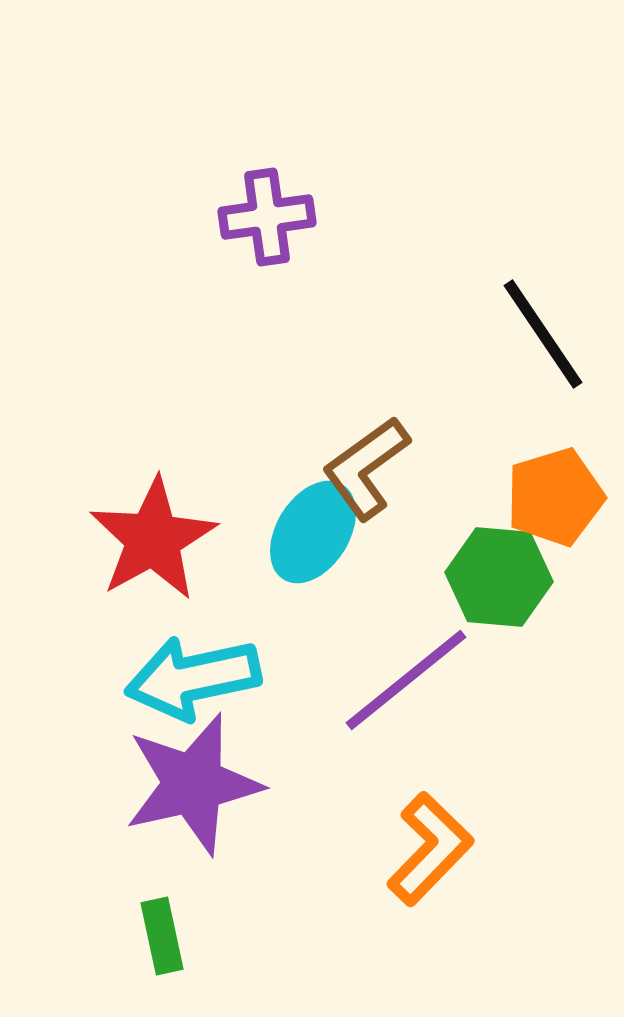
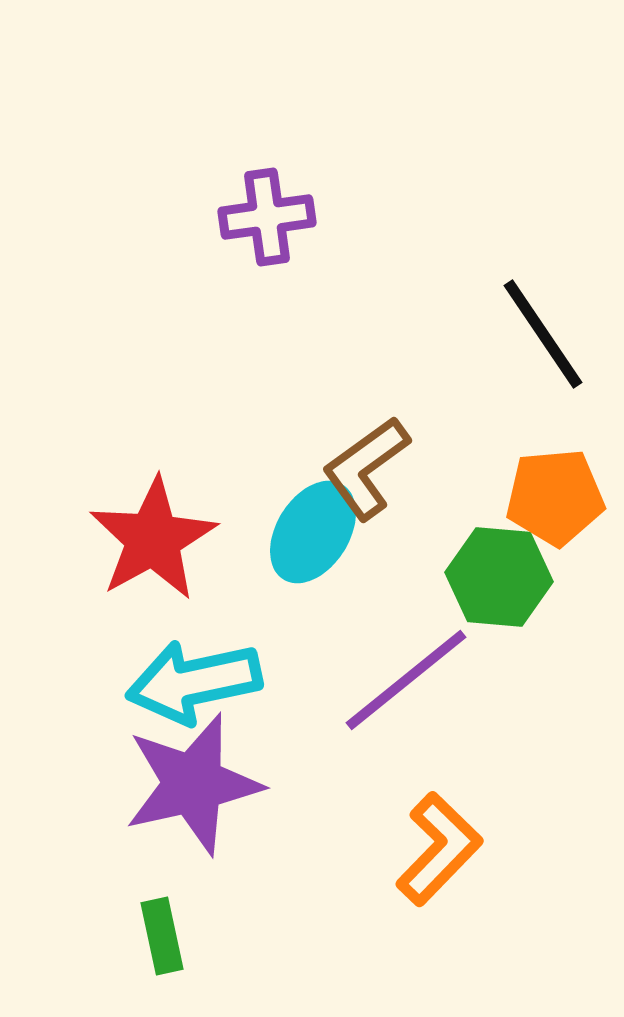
orange pentagon: rotated 12 degrees clockwise
cyan arrow: moved 1 px right, 4 px down
orange L-shape: moved 9 px right
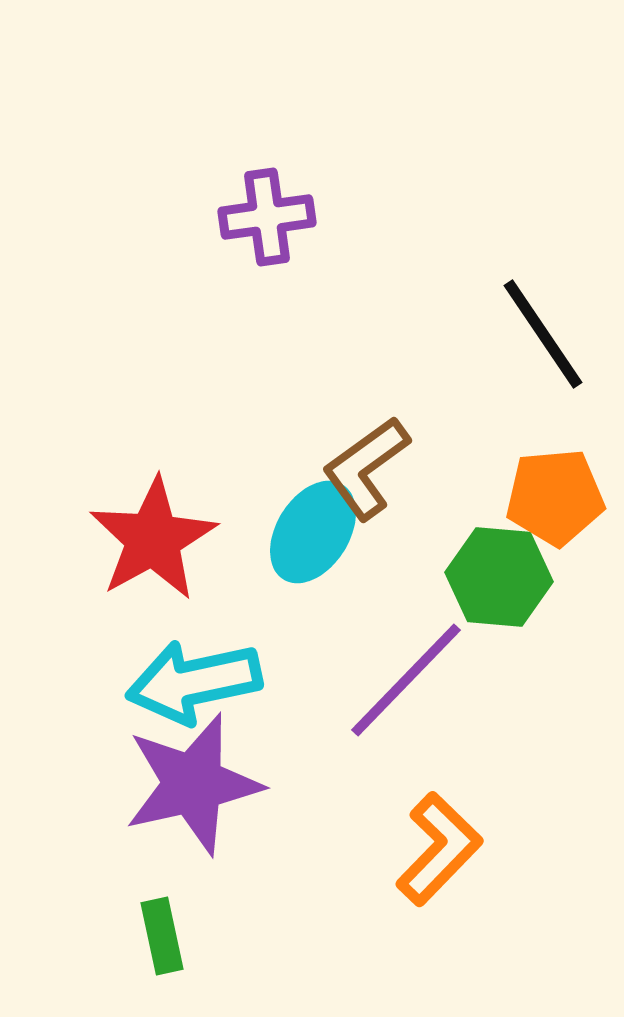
purple line: rotated 7 degrees counterclockwise
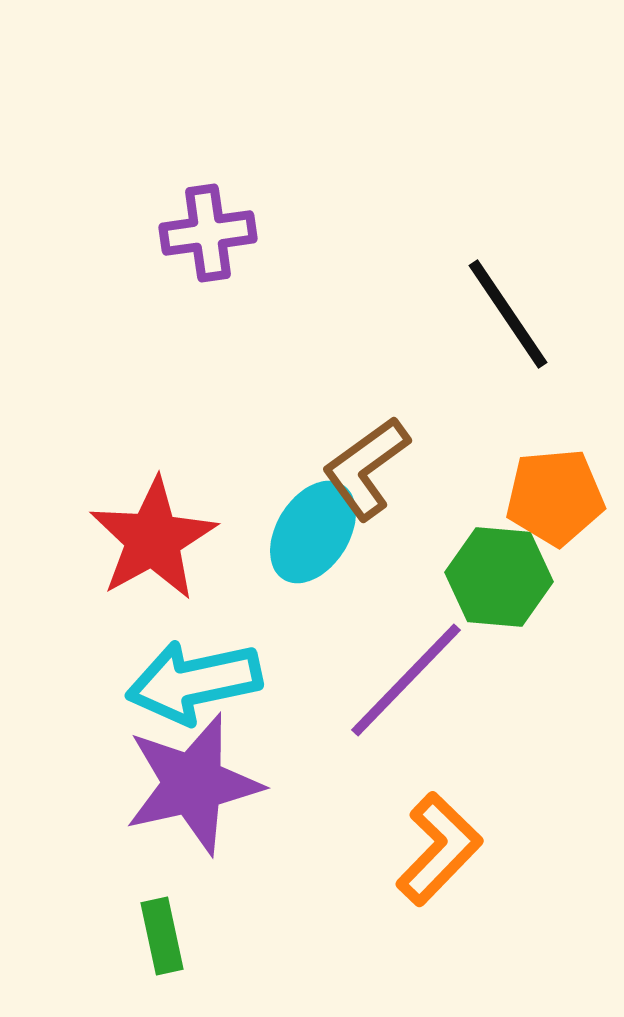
purple cross: moved 59 px left, 16 px down
black line: moved 35 px left, 20 px up
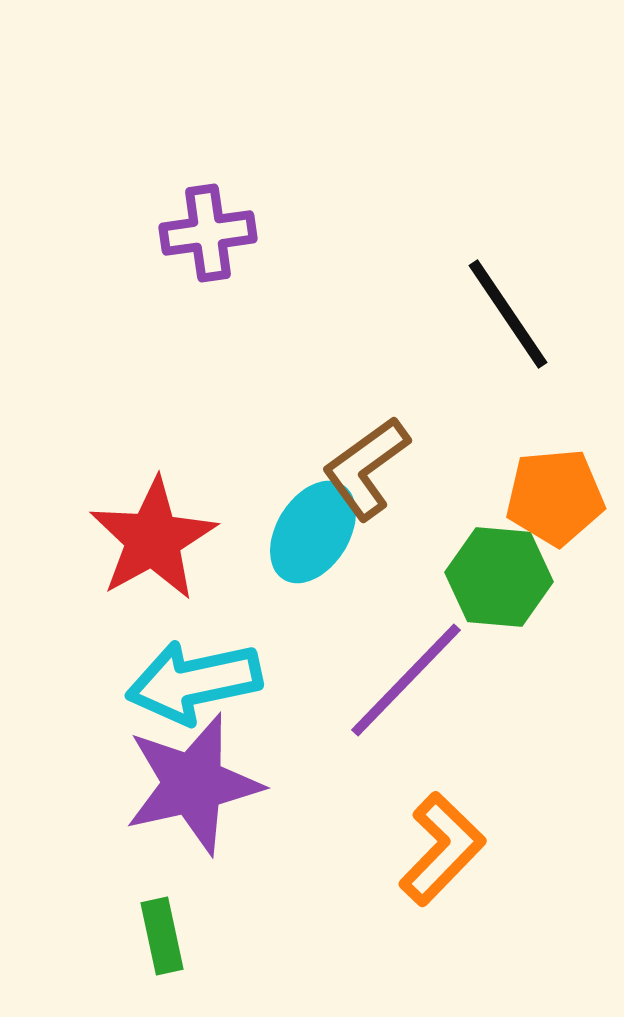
orange L-shape: moved 3 px right
